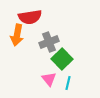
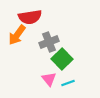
orange arrow: rotated 25 degrees clockwise
cyan line: rotated 56 degrees clockwise
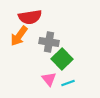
orange arrow: moved 2 px right, 1 px down
gray cross: rotated 30 degrees clockwise
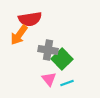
red semicircle: moved 2 px down
orange arrow: moved 1 px up
gray cross: moved 1 px left, 8 px down
cyan line: moved 1 px left
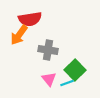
green square: moved 13 px right, 11 px down
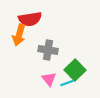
orange arrow: rotated 20 degrees counterclockwise
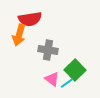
pink triangle: moved 3 px right; rotated 14 degrees counterclockwise
cyan line: rotated 16 degrees counterclockwise
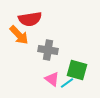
orange arrow: rotated 60 degrees counterclockwise
green square: moved 2 px right; rotated 30 degrees counterclockwise
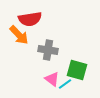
cyan line: moved 2 px left, 1 px down
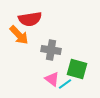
gray cross: moved 3 px right
green square: moved 1 px up
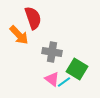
red semicircle: moved 3 px right, 1 px up; rotated 100 degrees counterclockwise
gray cross: moved 1 px right, 2 px down
green square: rotated 15 degrees clockwise
cyan line: moved 1 px left, 2 px up
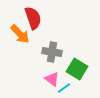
orange arrow: moved 1 px right, 1 px up
cyan line: moved 6 px down
